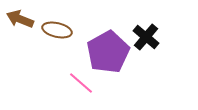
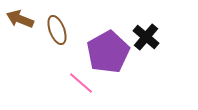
brown ellipse: rotated 56 degrees clockwise
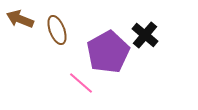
black cross: moved 1 px left, 2 px up
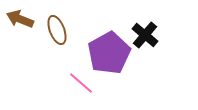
purple pentagon: moved 1 px right, 1 px down
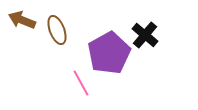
brown arrow: moved 2 px right, 1 px down
pink line: rotated 20 degrees clockwise
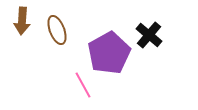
brown arrow: moved 1 px down; rotated 108 degrees counterclockwise
black cross: moved 4 px right
pink line: moved 2 px right, 2 px down
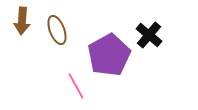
purple pentagon: moved 2 px down
pink line: moved 7 px left, 1 px down
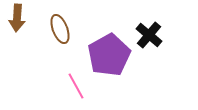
brown arrow: moved 5 px left, 3 px up
brown ellipse: moved 3 px right, 1 px up
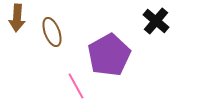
brown ellipse: moved 8 px left, 3 px down
black cross: moved 7 px right, 14 px up
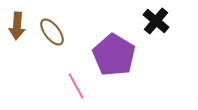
brown arrow: moved 8 px down
brown ellipse: rotated 16 degrees counterclockwise
purple pentagon: moved 5 px right; rotated 12 degrees counterclockwise
